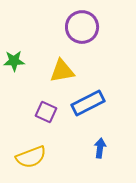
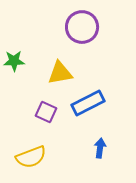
yellow triangle: moved 2 px left, 2 px down
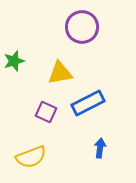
green star: rotated 15 degrees counterclockwise
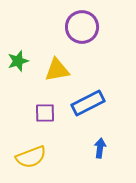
green star: moved 4 px right
yellow triangle: moved 3 px left, 3 px up
purple square: moved 1 px left, 1 px down; rotated 25 degrees counterclockwise
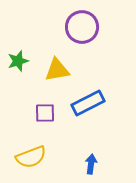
blue arrow: moved 9 px left, 16 px down
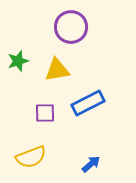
purple circle: moved 11 px left
blue arrow: rotated 42 degrees clockwise
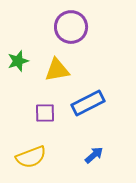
blue arrow: moved 3 px right, 9 px up
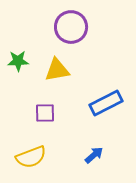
green star: rotated 15 degrees clockwise
blue rectangle: moved 18 px right
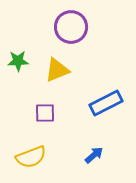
yellow triangle: rotated 12 degrees counterclockwise
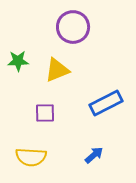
purple circle: moved 2 px right
yellow semicircle: rotated 24 degrees clockwise
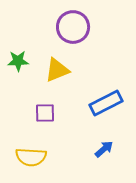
blue arrow: moved 10 px right, 6 px up
